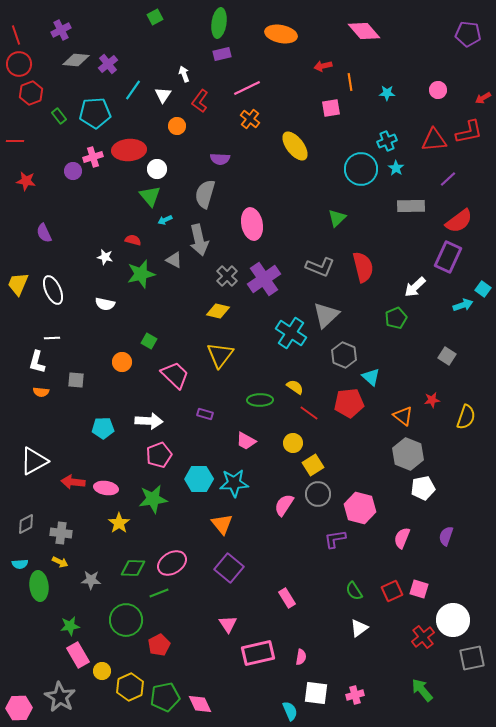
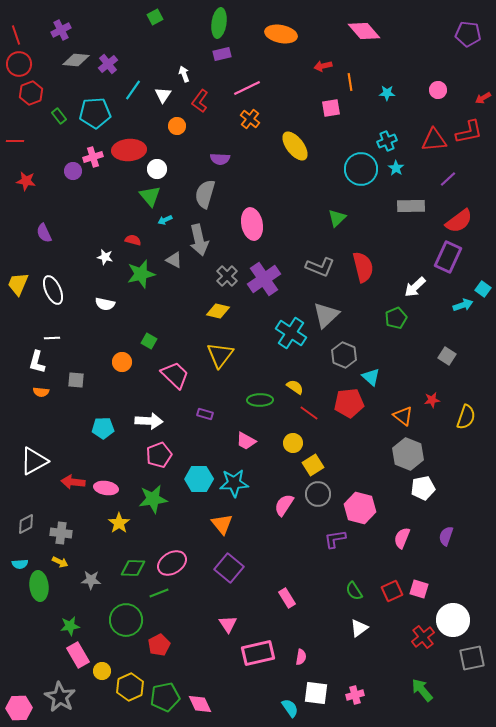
cyan semicircle at (290, 711): moved 3 px up; rotated 12 degrees counterclockwise
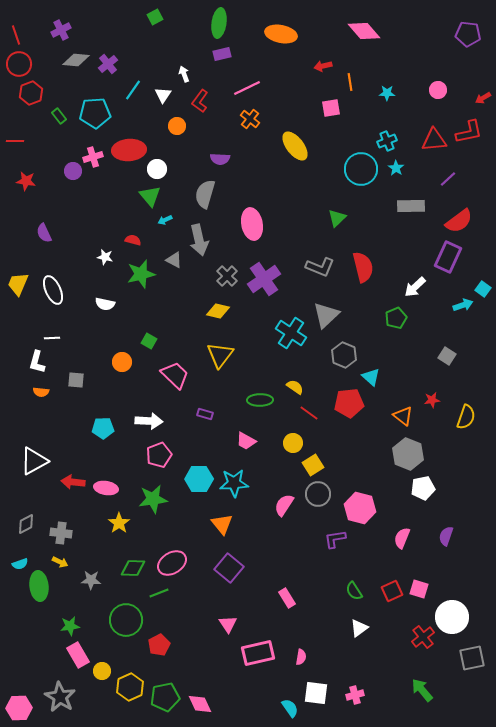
cyan semicircle at (20, 564): rotated 14 degrees counterclockwise
white circle at (453, 620): moved 1 px left, 3 px up
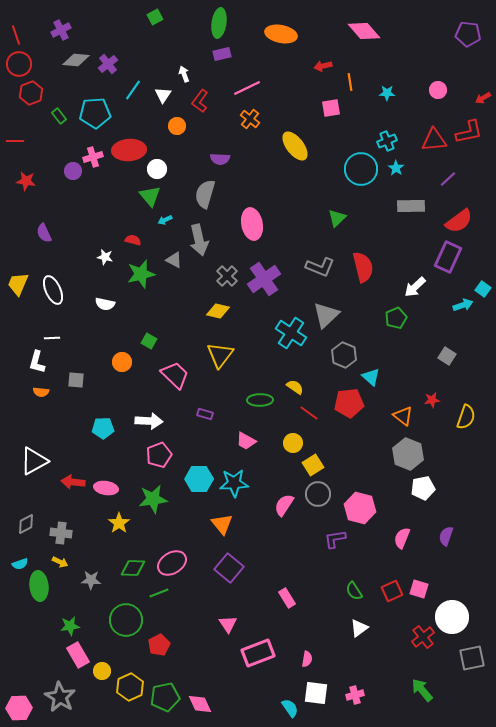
pink rectangle at (258, 653): rotated 8 degrees counterclockwise
pink semicircle at (301, 657): moved 6 px right, 2 px down
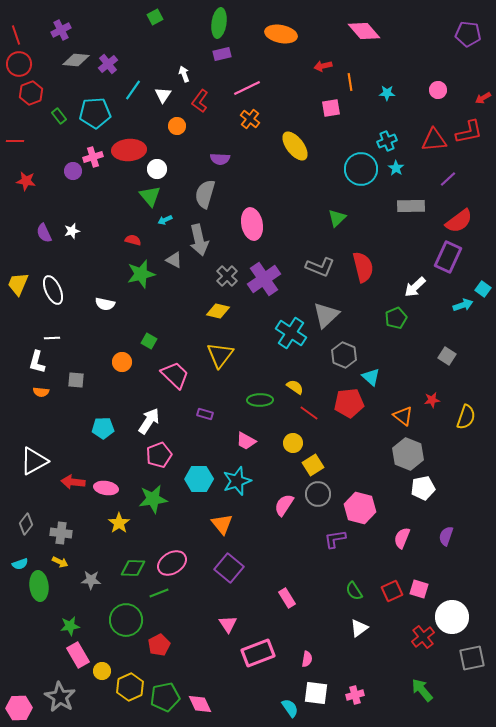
white star at (105, 257): moved 33 px left, 26 px up; rotated 28 degrees counterclockwise
white arrow at (149, 421): rotated 60 degrees counterclockwise
cyan star at (234, 483): moved 3 px right, 2 px up; rotated 16 degrees counterclockwise
gray diamond at (26, 524): rotated 25 degrees counterclockwise
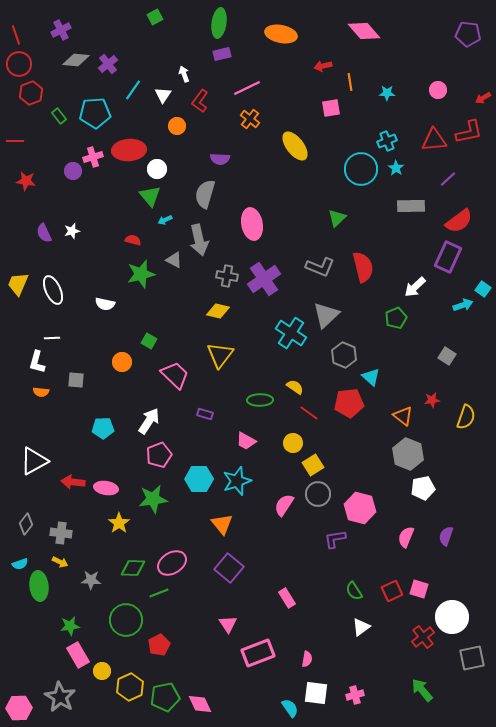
gray cross at (227, 276): rotated 35 degrees counterclockwise
pink semicircle at (402, 538): moved 4 px right, 1 px up
white triangle at (359, 628): moved 2 px right, 1 px up
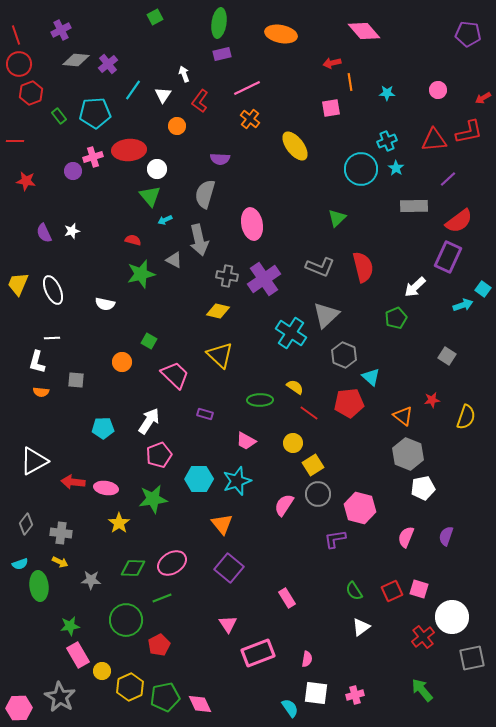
red arrow at (323, 66): moved 9 px right, 3 px up
gray rectangle at (411, 206): moved 3 px right
yellow triangle at (220, 355): rotated 24 degrees counterclockwise
green line at (159, 593): moved 3 px right, 5 px down
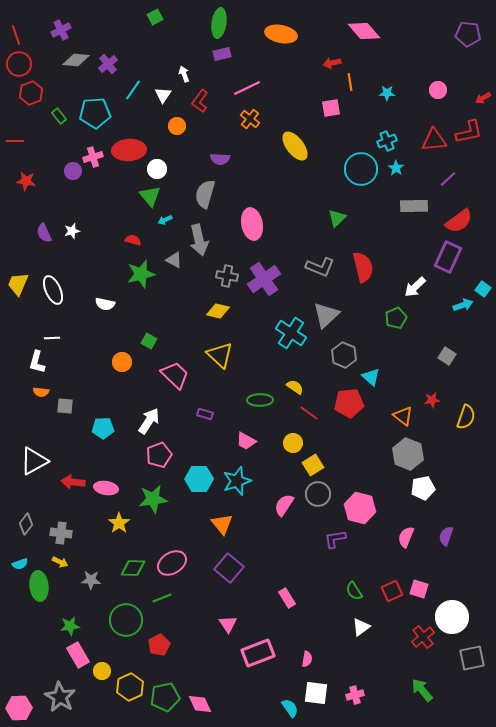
gray square at (76, 380): moved 11 px left, 26 px down
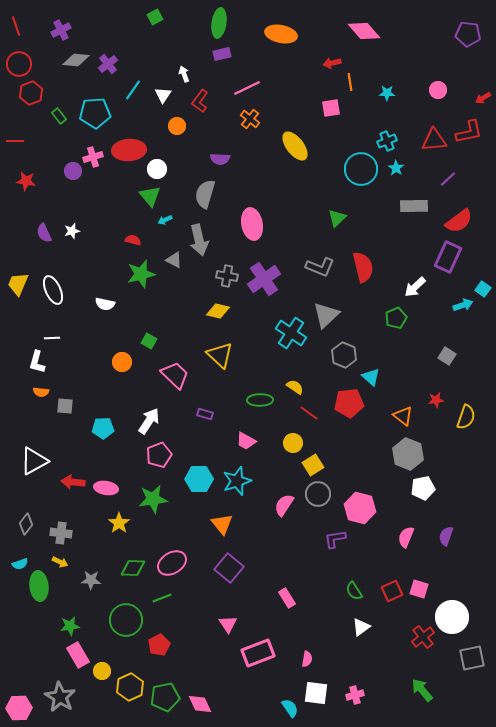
red line at (16, 35): moved 9 px up
red star at (432, 400): moved 4 px right
